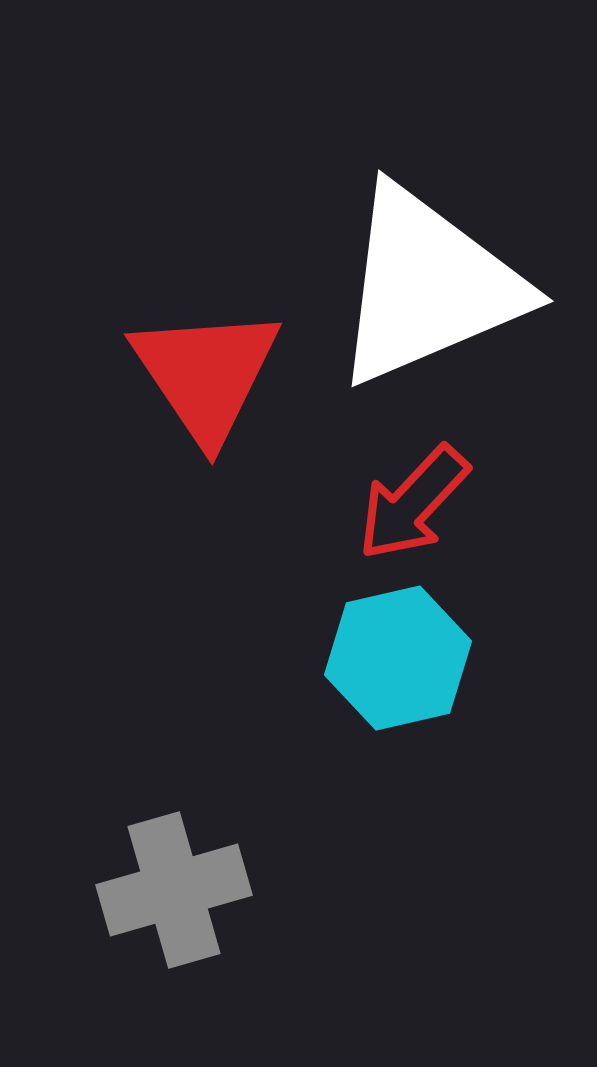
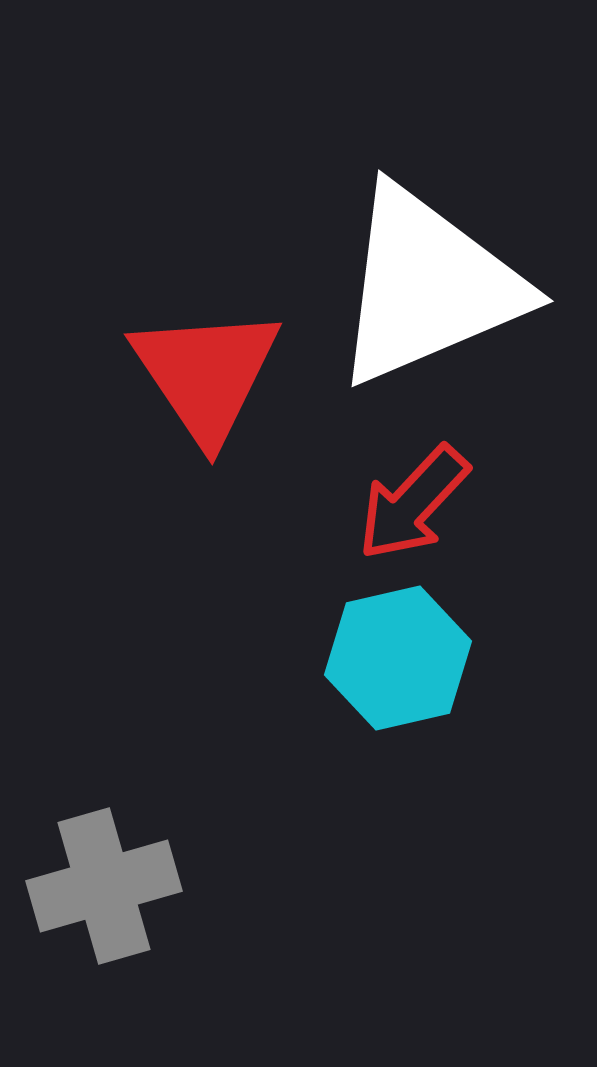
gray cross: moved 70 px left, 4 px up
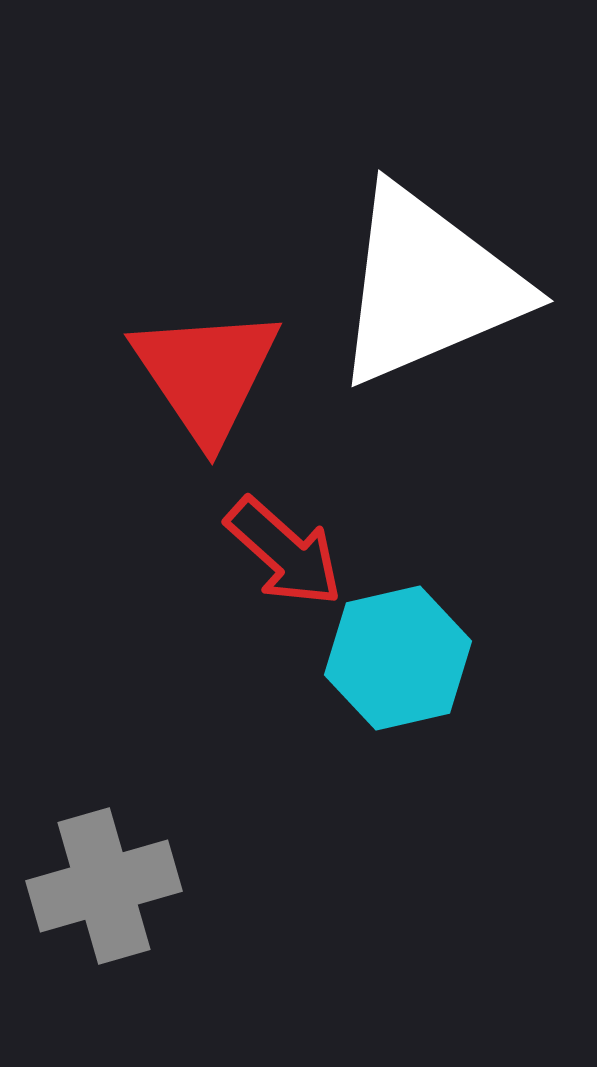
red arrow: moved 129 px left, 49 px down; rotated 91 degrees counterclockwise
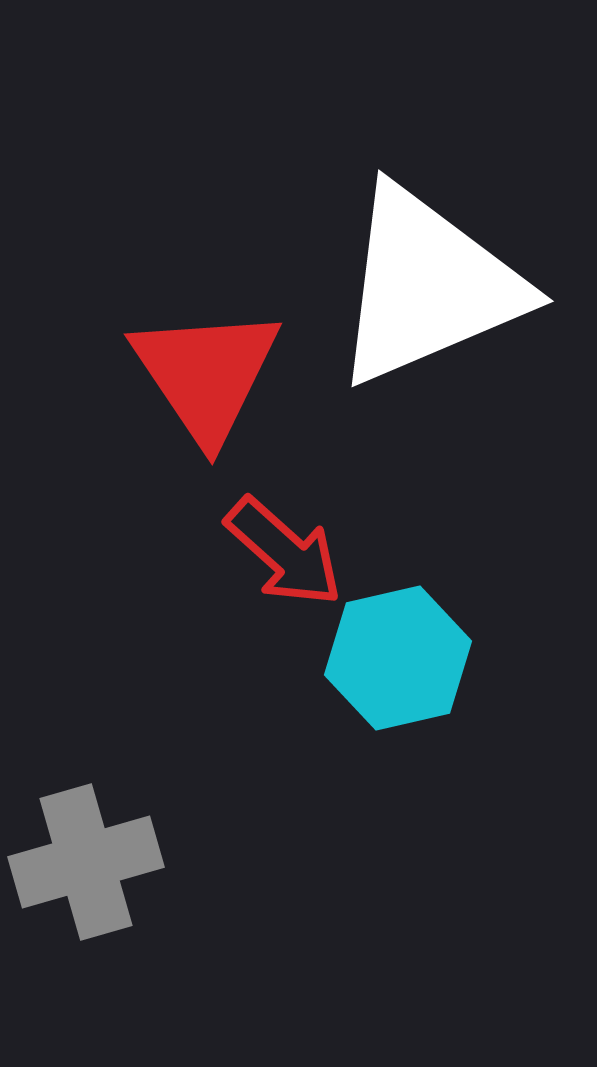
gray cross: moved 18 px left, 24 px up
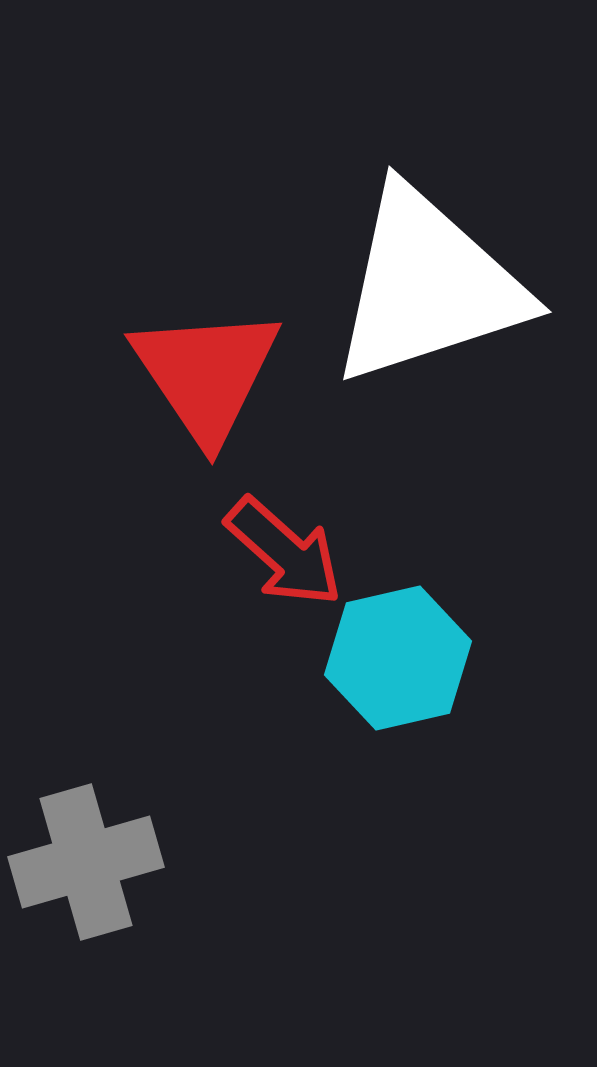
white triangle: rotated 5 degrees clockwise
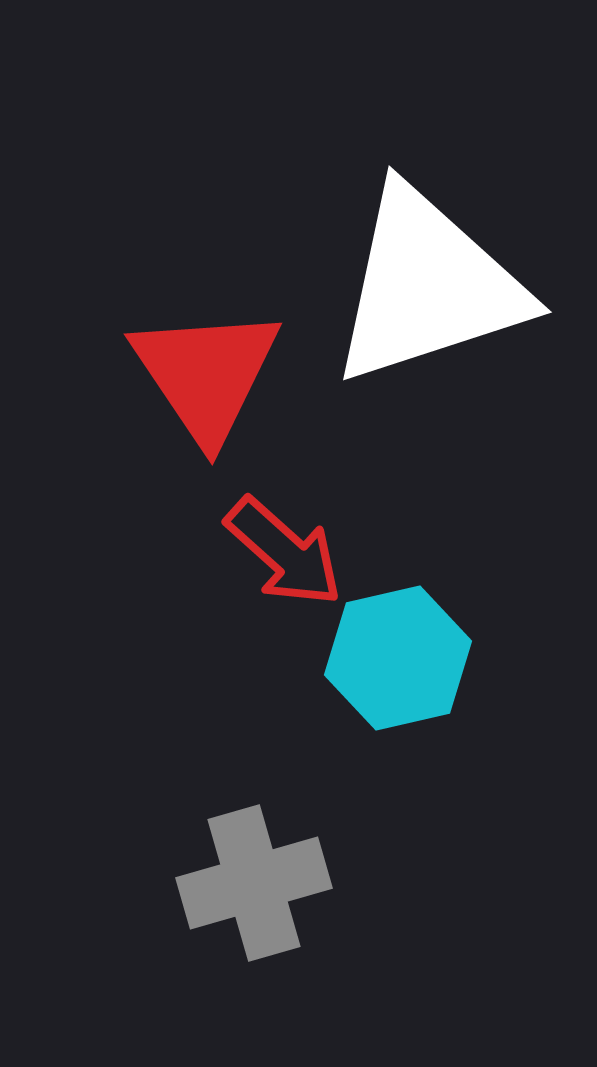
gray cross: moved 168 px right, 21 px down
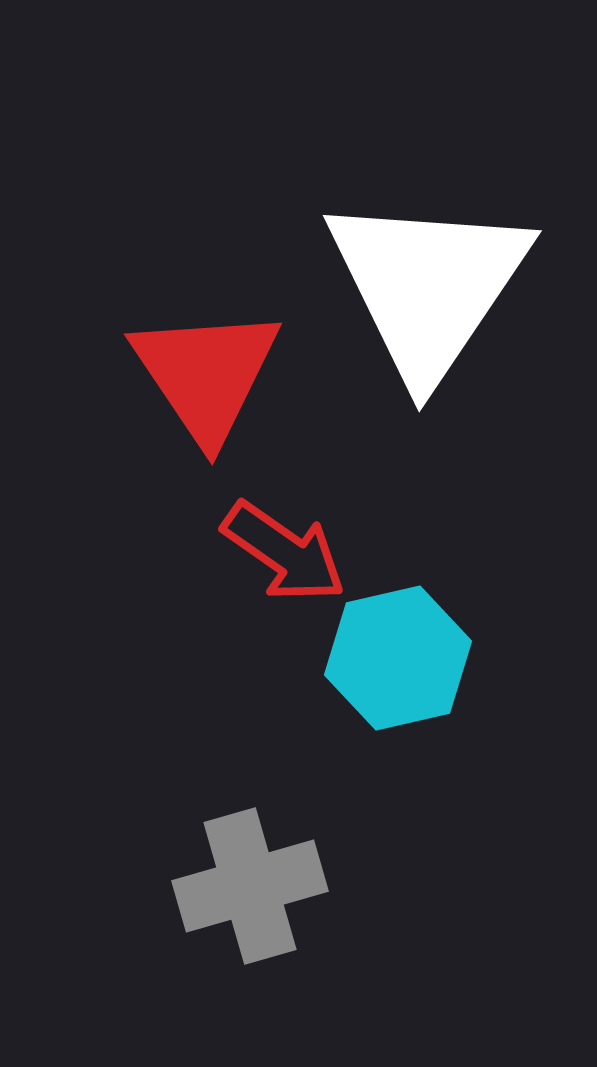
white triangle: rotated 38 degrees counterclockwise
red arrow: rotated 7 degrees counterclockwise
gray cross: moved 4 px left, 3 px down
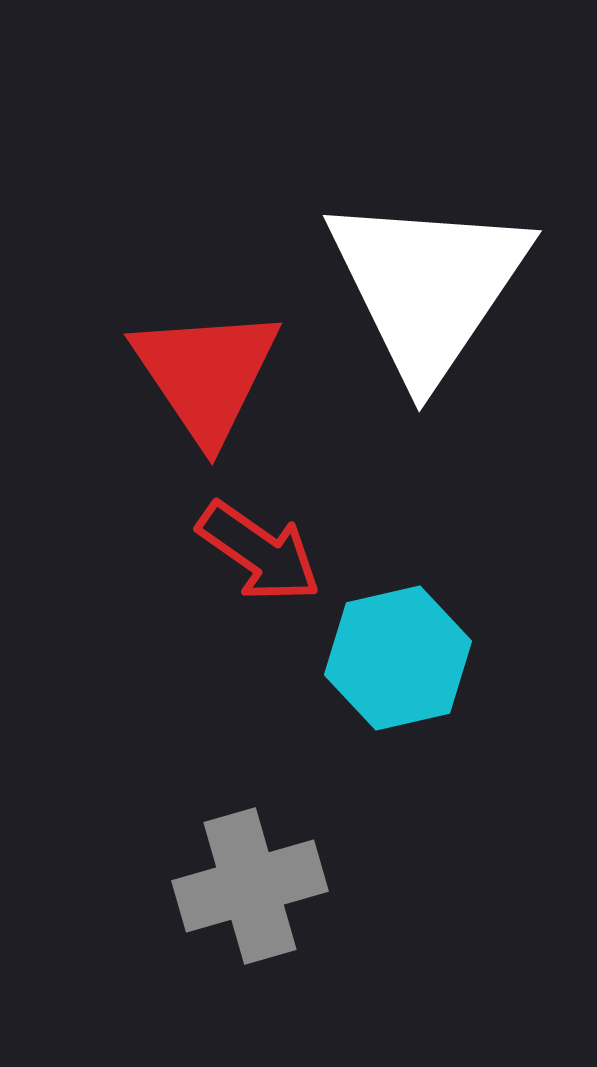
red arrow: moved 25 px left
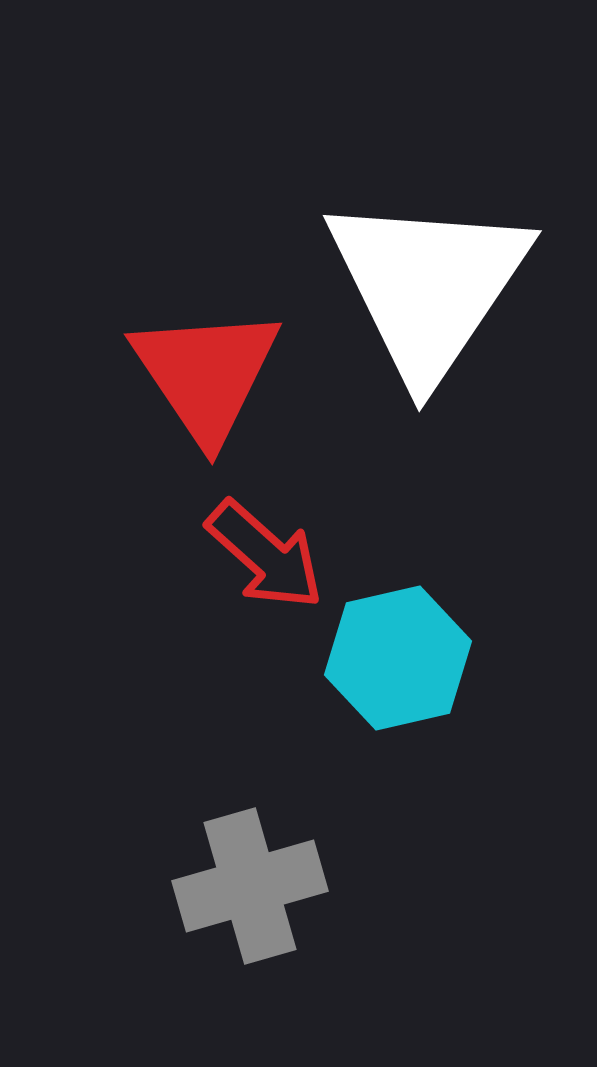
red arrow: moved 6 px right, 3 px down; rotated 7 degrees clockwise
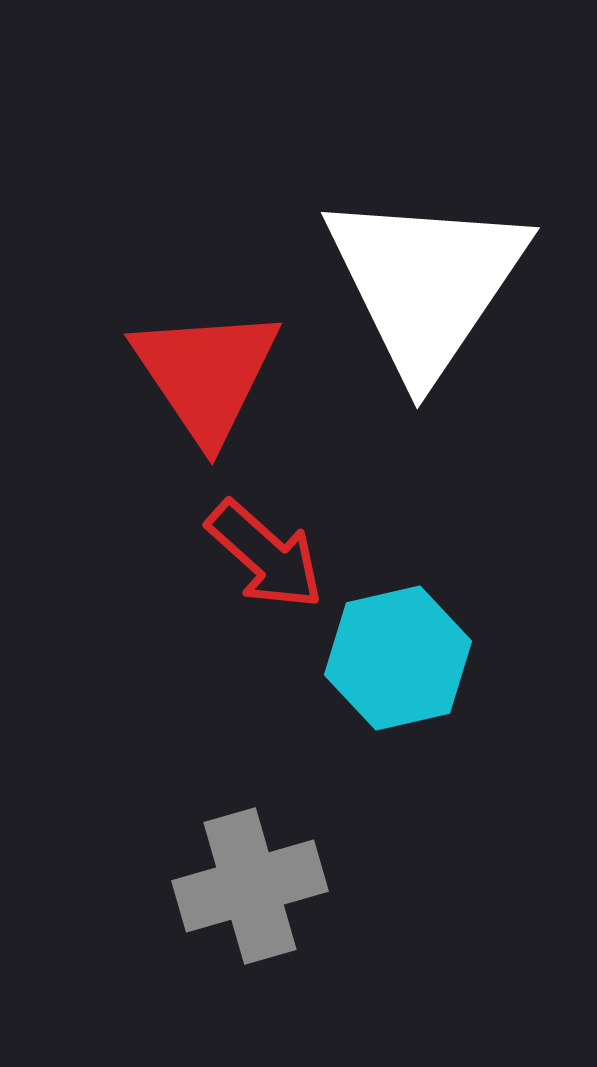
white triangle: moved 2 px left, 3 px up
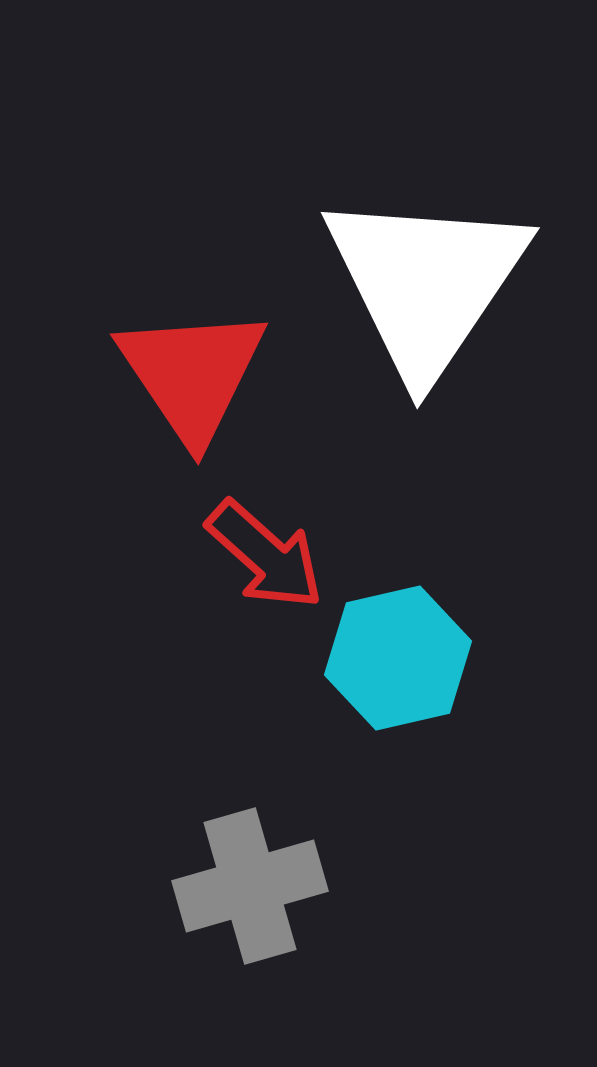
red triangle: moved 14 px left
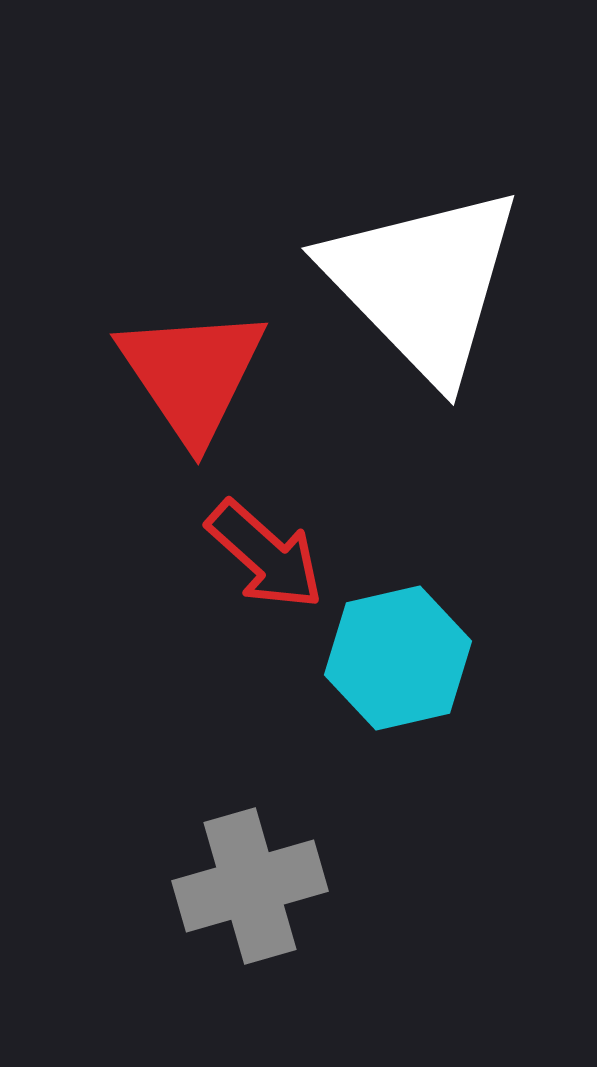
white triangle: moved 3 px left; rotated 18 degrees counterclockwise
